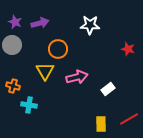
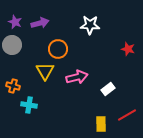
red line: moved 2 px left, 4 px up
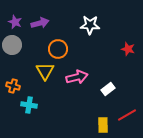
yellow rectangle: moved 2 px right, 1 px down
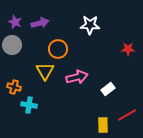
red star: rotated 16 degrees counterclockwise
orange cross: moved 1 px right, 1 px down
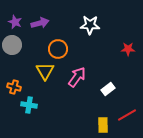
pink arrow: rotated 40 degrees counterclockwise
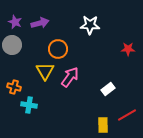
pink arrow: moved 7 px left
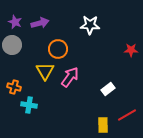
red star: moved 3 px right, 1 px down
